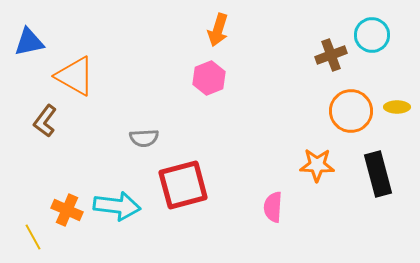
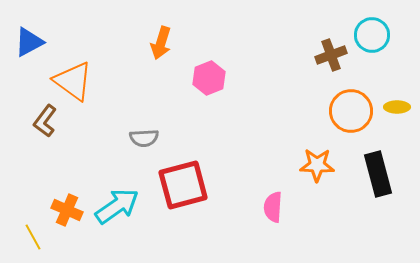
orange arrow: moved 57 px left, 13 px down
blue triangle: rotated 16 degrees counterclockwise
orange triangle: moved 2 px left, 5 px down; rotated 6 degrees clockwise
cyan arrow: rotated 42 degrees counterclockwise
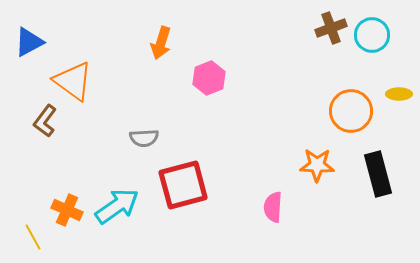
brown cross: moved 27 px up
yellow ellipse: moved 2 px right, 13 px up
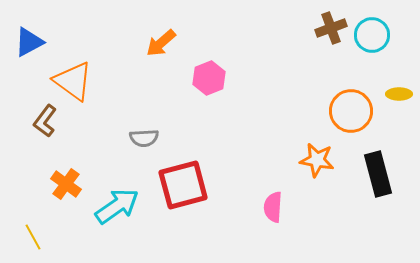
orange arrow: rotated 32 degrees clockwise
orange star: moved 5 px up; rotated 8 degrees clockwise
orange cross: moved 1 px left, 26 px up; rotated 12 degrees clockwise
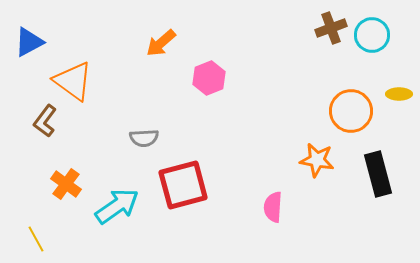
yellow line: moved 3 px right, 2 px down
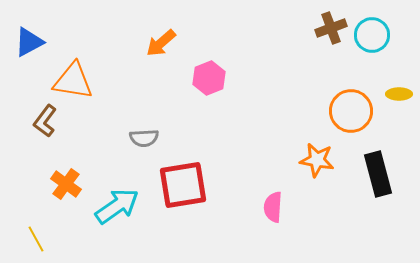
orange triangle: rotated 27 degrees counterclockwise
red square: rotated 6 degrees clockwise
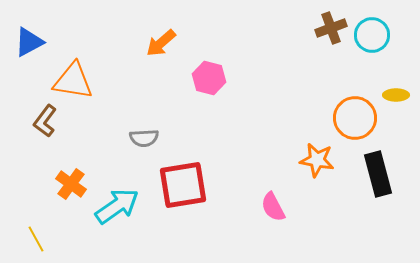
pink hexagon: rotated 24 degrees counterclockwise
yellow ellipse: moved 3 px left, 1 px down
orange circle: moved 4 px right, 7 px down
orange cross: moved 5 px right
pink semicircle: rotated 32 degrees counterclockwise
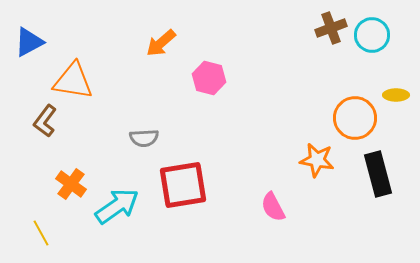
yellow line: moved 5 px right, 6 px up
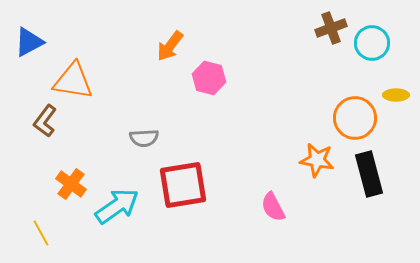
cyan circle: moved 8 px down
orange arrow: moved 9 px right, 3 px down; rotated 12 degrees counterclockwise
black rectangle: moved 9 px left
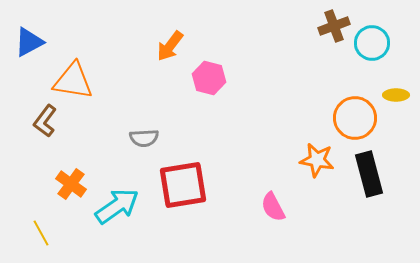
brown cross: moved 3 px right, 2 px up
